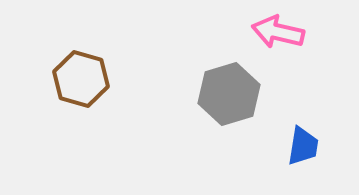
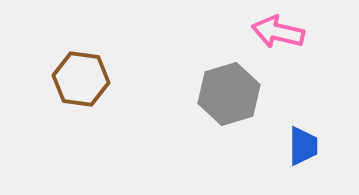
brown hexagon: rotated 8 degrees counterclockwise
blue trapezoid: rotated 9 degrees counterclockwise
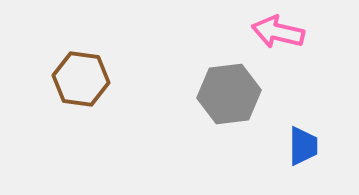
gray hexagon: rotated 10 degrees clockwise
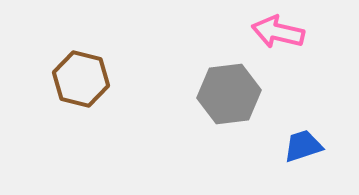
brown hexagon: rotated 6 degrees clockwise
blue trapezoid: rotated 108 degrees counterclockwise
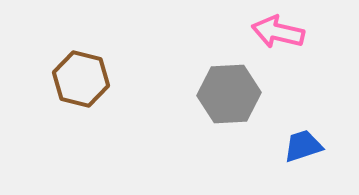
gray hexagon: rotated 4 degrees clockwise
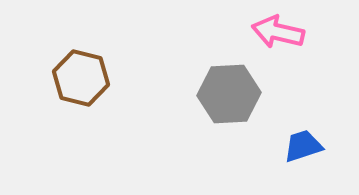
brown hexagon: moved 1 px up
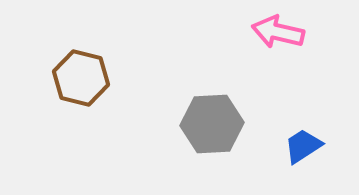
gray hexagon: moved 17 px left, 30 px down
blue trapezoid: rotated 15 degrees counterclockwise
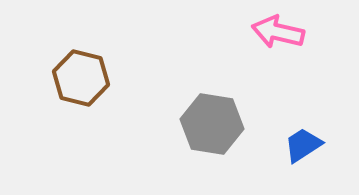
gray hexagon: rotated 12 degrees clockwise
blue trapezoid: moved 1 px up
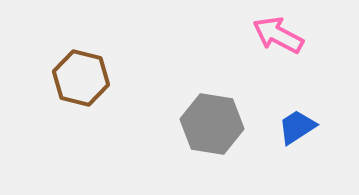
pink arrow: moved 3 px down; rotated 15 degrees clockwise
blue trapezoid: moved 6 px left, 18 px up
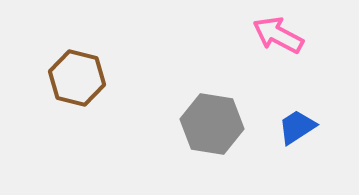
brown hexagon: moved 4 px left
